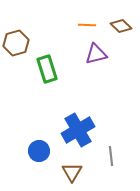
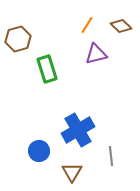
orange line: rotated 60 degrees counterclockwise
brown hexagon: moved 2 px right, 4 px up
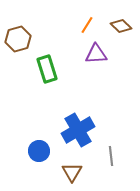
purple triangle: rotated 10 degrees clockwise
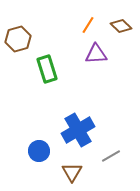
orange line: moved 1 px right
gray line: rotated 66 degrees clockwise
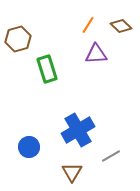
blue circle: moved 10 px left, 4 px up
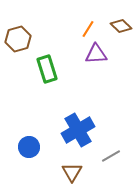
orange line: moved 4 px down
